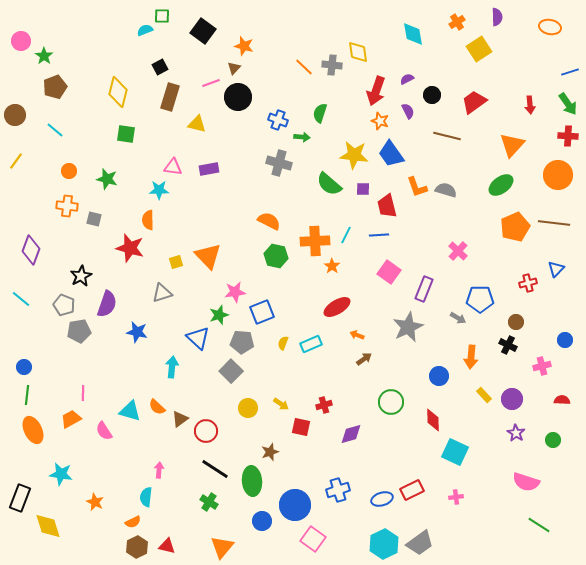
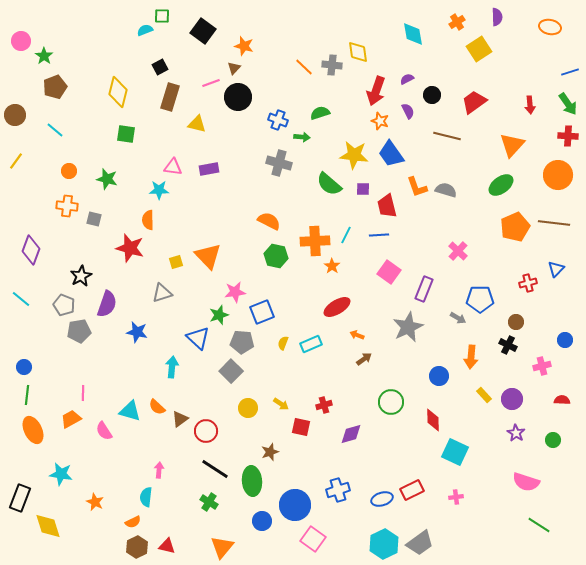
green semicircle at (320, 113): rotated 54 degrees clockwise
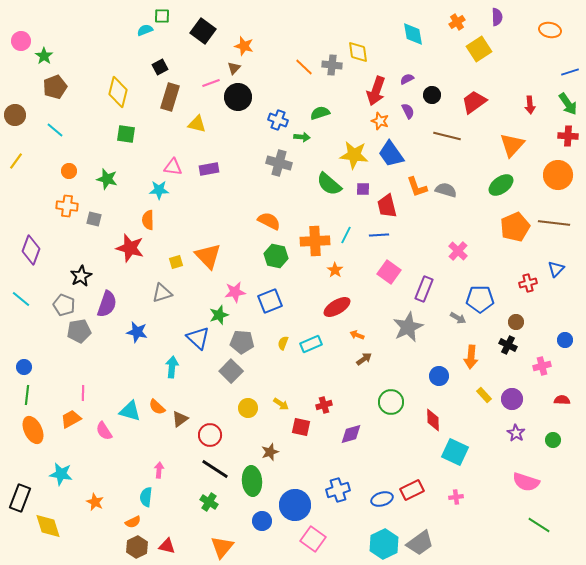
orange ellipse at (550, 27): moved 3 px down
orange star at (332, 266): moved 3 px right, 4 px down
blue square at (262, 312): moved 8 px right, 11 px up
red circle at (206, 431): moved 4 px right, 4 px down
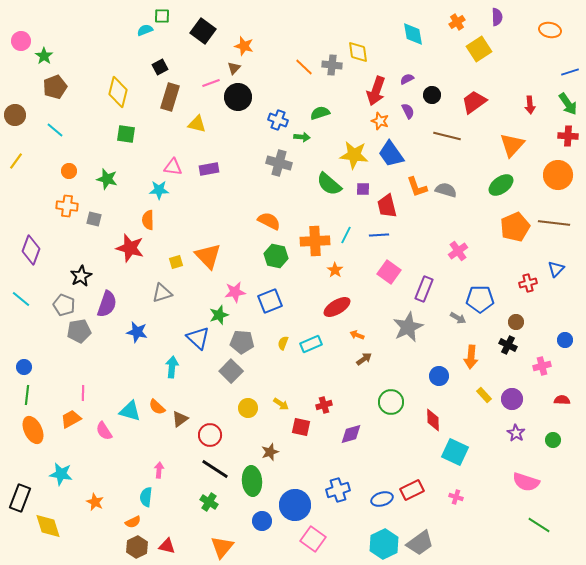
pink cross at (458, 251): rotated 12 degrees clockwise
pink cross at (456, 497): rotated 24 degrees clockwise
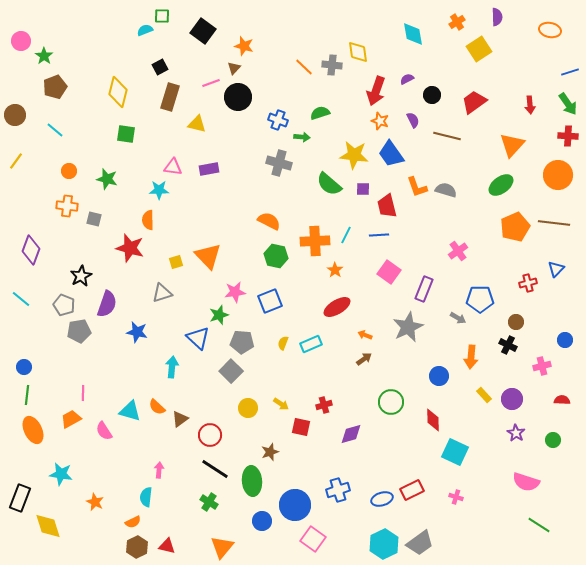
purple semicircle at (408, 111): moved 5 px right, 9 px down
orange arrow at (357, 335): moved 8 px right
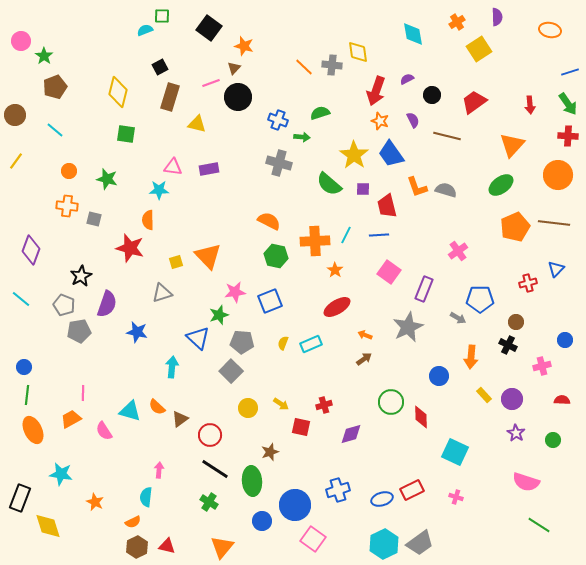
black square at (203, 31): moved 6 px right, 3 px up
yellow star at (354, 155): rotated 28 degrees clockwise
red diamond at (433, 420): moved 12 px left, 3 px up
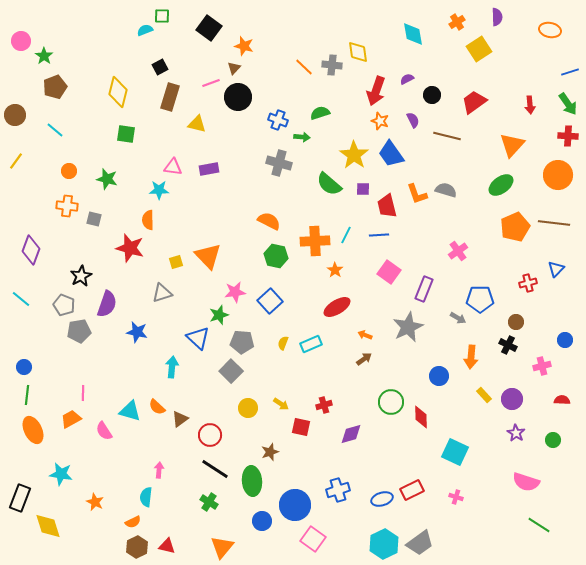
orange L-shape at (417, 187): moved 7 px down
blue square at (270, 301): rotated 20 degrees counterclockwise
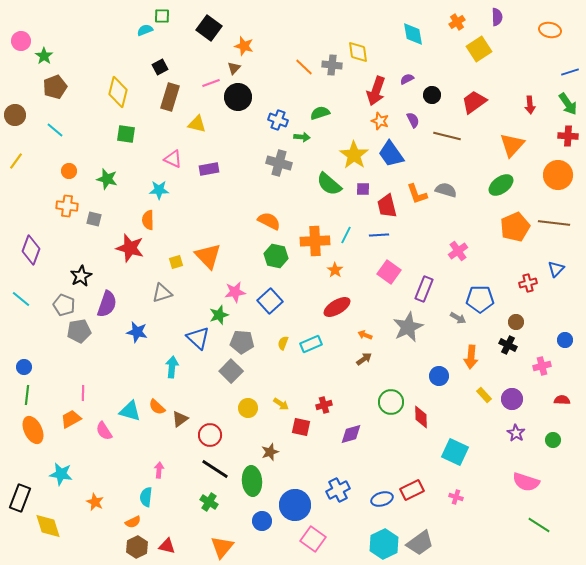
pink triangle at (173, 167): moved 8 px up; rotated 18 degrees clockwise
blue cross at (338, 490): rotated 10 degrees counterclockwise
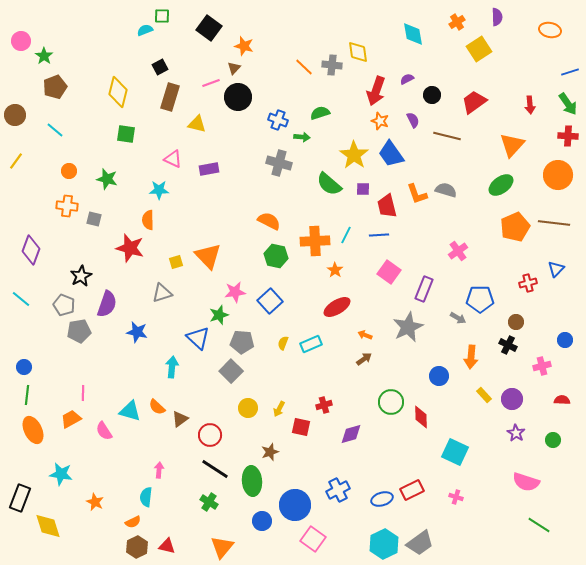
yellow arrow at (281, 404): moved 2 px left, 5 px down; rotated 84 degrees clockwise
